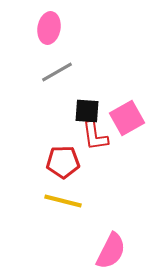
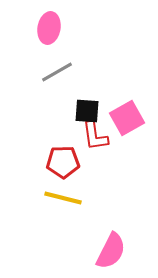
yellow line: moved 3 px up
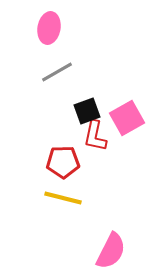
black square: rotated 24 degrees counterclockwise
red L-shape: rotated 20 degrees clockwise
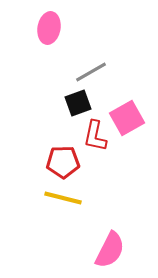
gray line: moved 34 px right
black square: moved 9 px left, 8 px up
pink semicircle: moved 1 px left, 1 px up
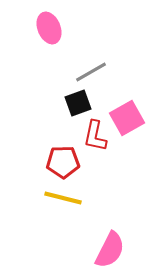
pink ellipse: rotated 32 degrees counterclockwise
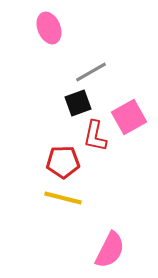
pink square: moved 2 px right, 1 px up
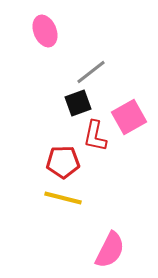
pink ellipse: moved 4 px left, 3 px down
gray line: rotated 8 degrees counterclockwise
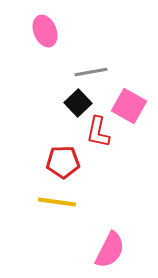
gray line: rotated 28 degrees clockwise
black square: rotated 24 degrees counterclockwise
pink square: moved 11 px up; rotated 32 degrees counterclockwise
red L-shape: moved 3 px right, 4 px up
yellow line: moved 6 px left, 4 px down; rotated 6 degrees counterclockwise
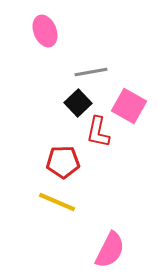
yellow line: rotated 15 degrees clockwise
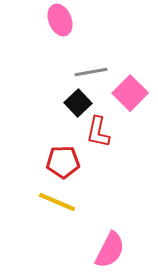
pink ellipse: moved 15 px right, 11 px up
pink square: moved 1 px right, 13 px up; rotated 16 degrees clockwise
